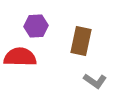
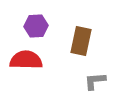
red semicircle: moved 6 px right, 3 px down
gray L-shape: rotated 140 degrees clockwise
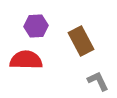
brown rectangle: rotated 40 degrees counterclockwise
gray L-shape: moved 3 px right; rotated 70 degrees clockwise
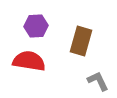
brown rectangle: rotated 44 degrees clockwise
red semicircle: moved 3 px right, 1 px down; rotated 8 degrees clockwise
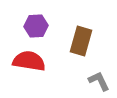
gray L-shape: moved 1 px right
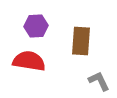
brown rectangle: rotated 12 degrees counterclockwise
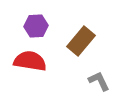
brown rectangle: rotated 36 degrees clockwise
red semicircle: moved 1 px right
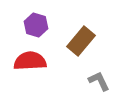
purple hexagon: moved 1 px up; rotated 20 degrees clockwise
red semicircle: rotated 12 degrees counterclockwise
